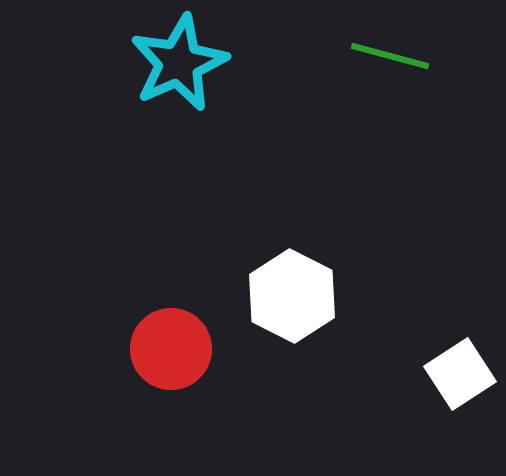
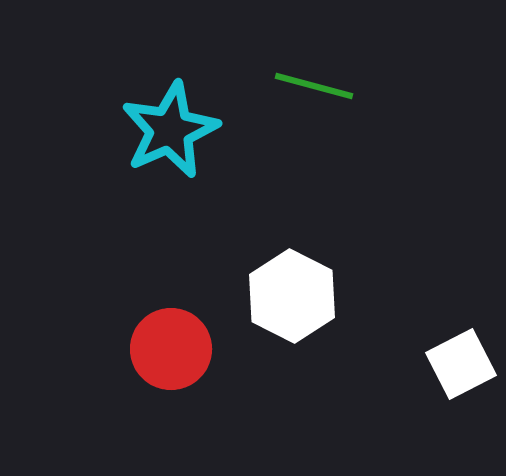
green line: moved 76 px left, 30 px down
cyan star: moved 9 px left, 67 px down
white square: moved 1 px right, 10 px up; rotated 6 degrees clockwise
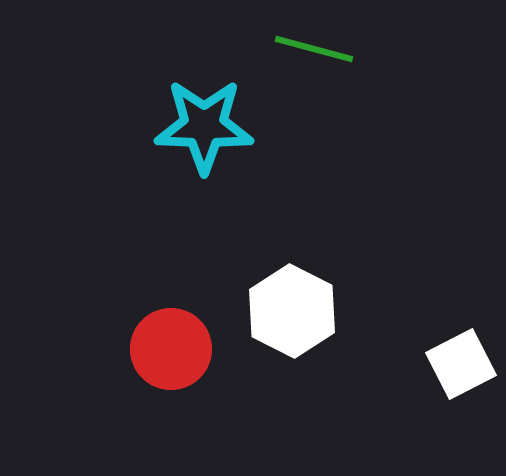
green line: moved 37 px up
cyan star: moved 34 px right, 4 px up; rotated 26 degrees clockwise
white hexagon: moved 15 px down
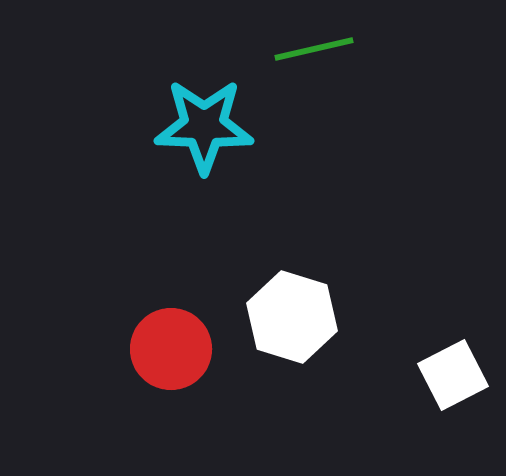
green line: rotated 28 degrees counterclockwise
white hexagon: moved 6 px down; rotated 10 degrees counterclockwise
white square: moved 8 px left, 11 px down
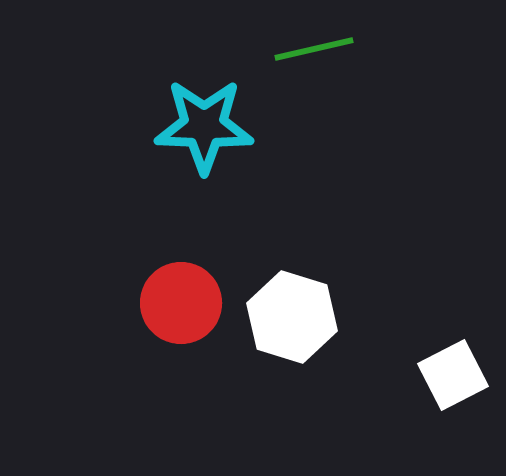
red circle: moved 10 px right, 46 px up
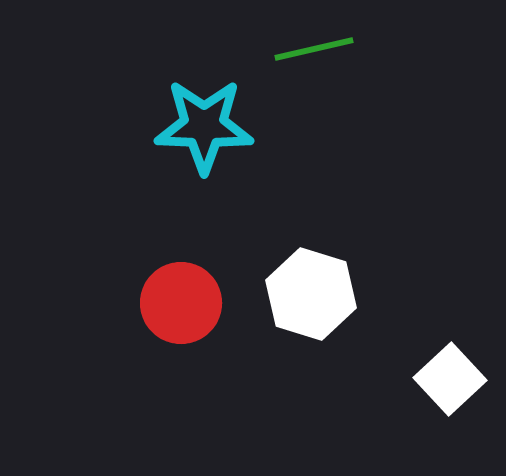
white hexagon: moved 19 px right, 23 px up
white square: moved 3 px left, 4 px down; rotated 16 degrees counterclockwise
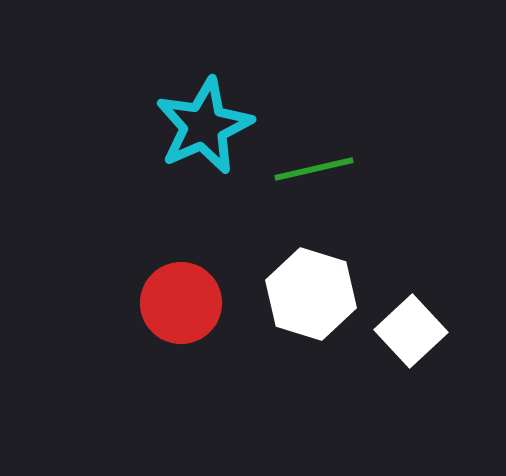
green line: moved 120 px down
cyan star: rotated 26 degrees counterclockwise
white square: moved 39 px left, 48 px up
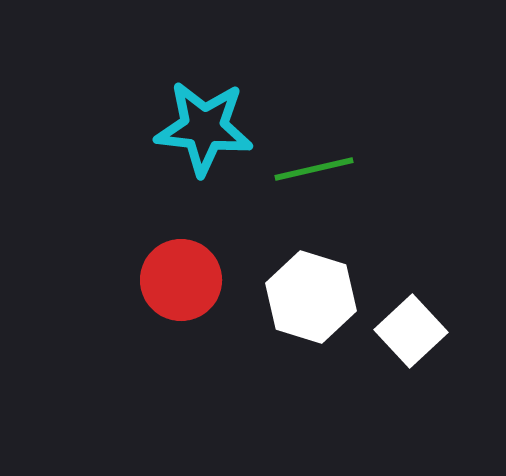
cyan star: moved 2 px down; rotated 30 degrees clockwise
white hexagon: moved 3 px down
red circle: moved 23 px up
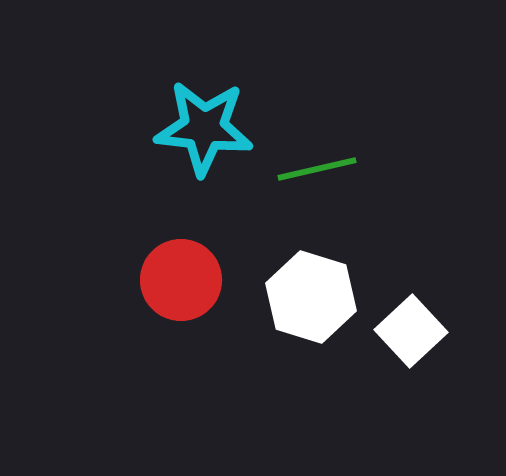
green line: moved 3 px right
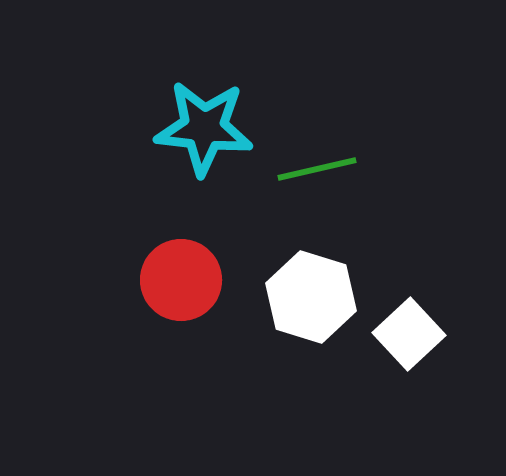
white square: moved 2 px left, 3 px down
